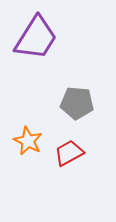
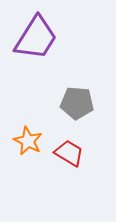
red trapezoid: rotated 60 degrees clockwise
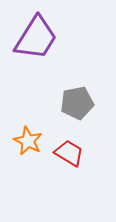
gray pentagon: rotated 16 degrees counterclockwise
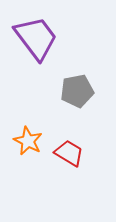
purple trapezoid: rotated 69 degrees counterclockwise
gray pentagon: moved 12 px up
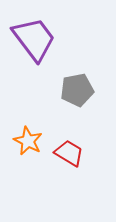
purple trapezoid: moved 2 px left, 1 px down
gray pentagon: moved 1 px up
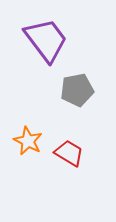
purple trapezoid: moved 12 px right, 1 px down
